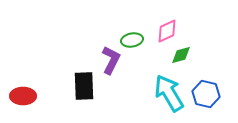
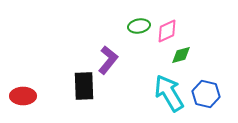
green ellipse: moved 7 px right, 14 px up
purple L-shape: moved 3 px left; rotated 12 degrees clockwise
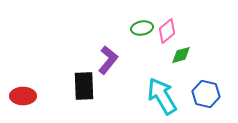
green ellipse: moved 3 px right, 2 px down
pink diamond: rotated 15 degrees counterclockwise
cyan arrow: moved 7 px left, 3 px down
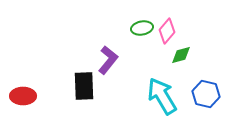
pink diamond: rotated 10 degrees counterclockwise
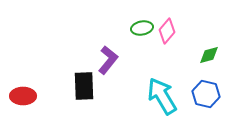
green diamond: moved 28 px right
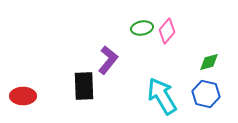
green diamond: moved 7 px down
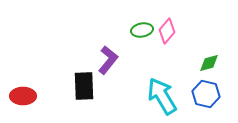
green ellipse: moved 2 px down
green diamond: moved 1 px down
